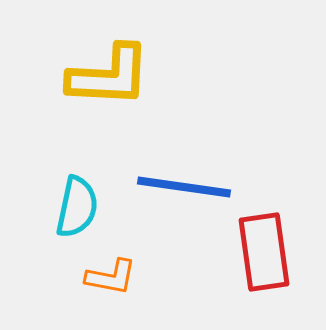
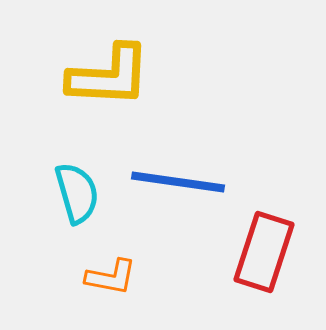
blue line: moved 6 px left, 5 px up
cyan semicircle: moved 14 px up; rotated 28 degrees counterclockwise
red rectangle: rotated 26 degrees clockwise
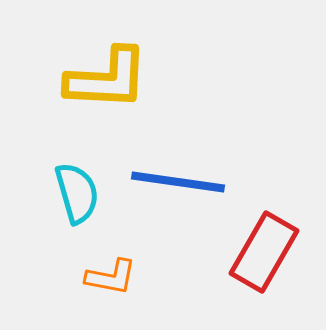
yellow L-shape: moved 2 px left, 3 px down
red rectangle: rotated 12 degrees clockwise
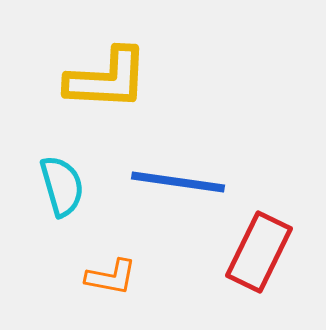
cyan semicircle: moved 15 px left, 7 px up
red rectangle: moved 5 px left; rotated 4 degrees counterclockwise
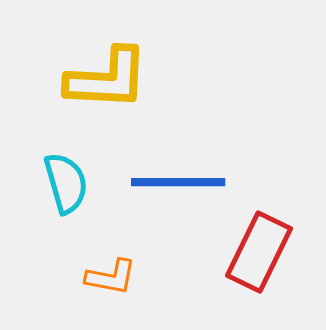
blue line: rotated 8 degrees counterclockwise
cyan semicircle: moved 4 px right, 3 px up
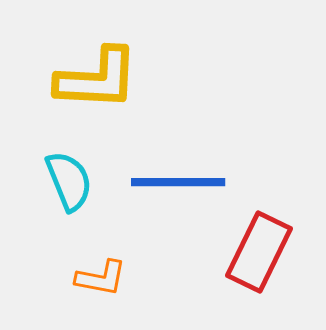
yellow L-shape: moved 10 px left
cyan semicircle: moved 3 px right, 2 px up; rotated 6 degrees counterclockwise
orange L-shape: moved 10 px left, 1 px down
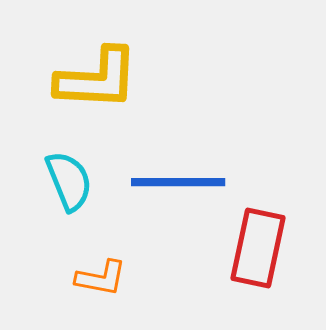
red rectangle: moved 1 px left, 4 px up; rotated 14 degrees counterclockwise
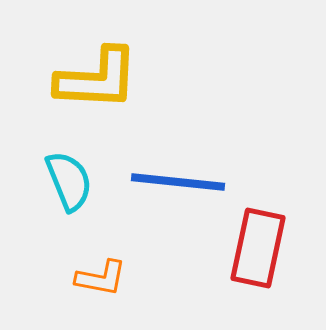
blue line: rotated 6 degrees clockwise
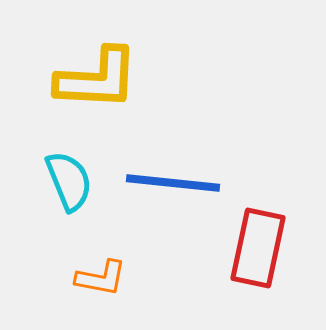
blue line: moved 5 px left, 1 px down
